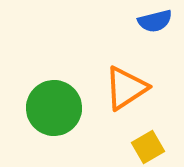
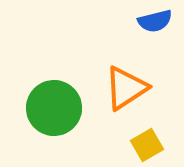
yellow square: moved 1 px left, 2 px up
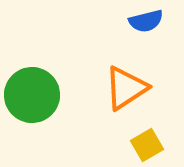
blue semicircle: moved 9 px left
green circle: moved 22 px left, 13 px up
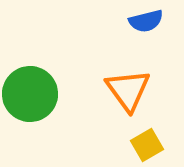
orange triangle: moved 2 px right, 2 px down; rotated 33 degrees counterclockwise
green circle: moved 2 px left, 1 px up
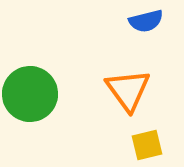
yellow square: rotated 16 degrees clockwise
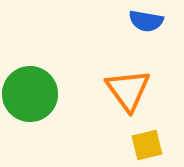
blue semicircle: rotated 24 degrees clockwise
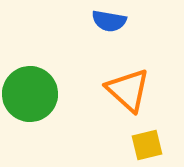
blue semicircle: moved 37 px left
orange triangle: rotated 12 degrees counterclockwise
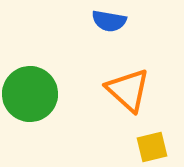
yellow square: moved 5 px right, 2 px down
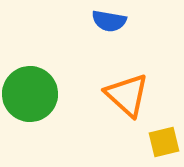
orange triangle: moved 1 px left, 5 px down
yellow square: moved 12 px right, 5 px up
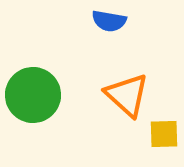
green circle: moved 3 px right, 1 px down
yellow square: moved 8 px up; rotated 12 degrees clockwise
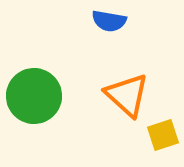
green circle: moved 1 px right, 1 px down
yellow square: moved 1 px left, 1 px down; rotated 16 degrees counterclockwise
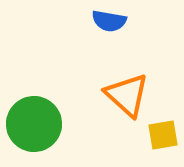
green circle: moved 28 px down
yellow square: rotated 8 degrees clockwise
